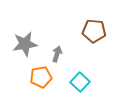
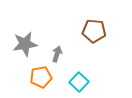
cyan square: moved 1 px left
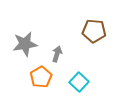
orange pentagon: rotated 20 degrees counterclockwise
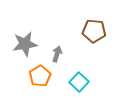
orange pentagon: moved 1 px left, 1 px up
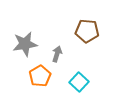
brown pentagon: moved 7 px left
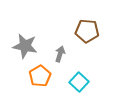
gray star: moved 2 px down; rotated 20 degrees clockwise
gray arrow: moved 3 px right
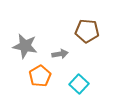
gray arrow: rotated 63 degrees clockwise
cyan square: moved 2 px down
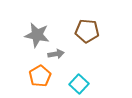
gray star: moved 12 px right, 11 px up
gray arrow: moved 4 px left
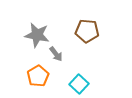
gray arrow: rotated 63 degrees clockwise
orange pentagon: moved 2 px left
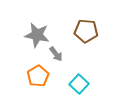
brown pentagon: moved 1 px left
